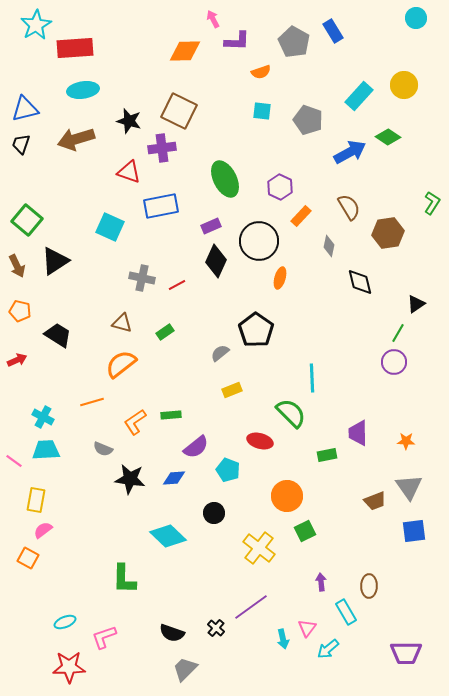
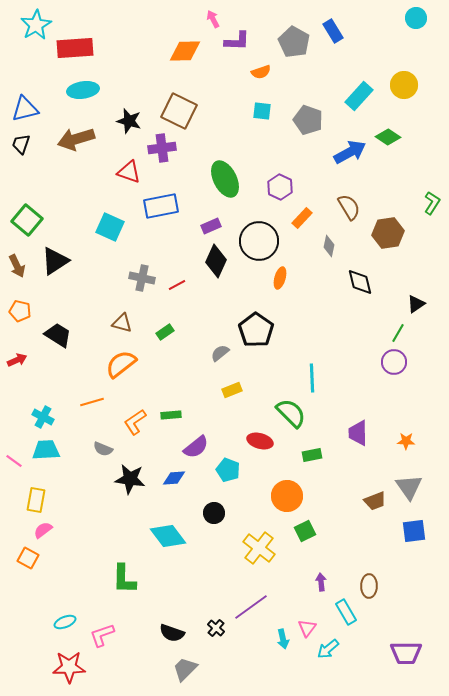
orange rectangle at (301, 216): moved 1 px right, 2 px down
green rectangle at (327, 455): moved 15 px left
cyan diamond at (168, 536): rotated 9 degrees clockwise
pink L-shape at (104, 637): moved 2 px left, 2 px up
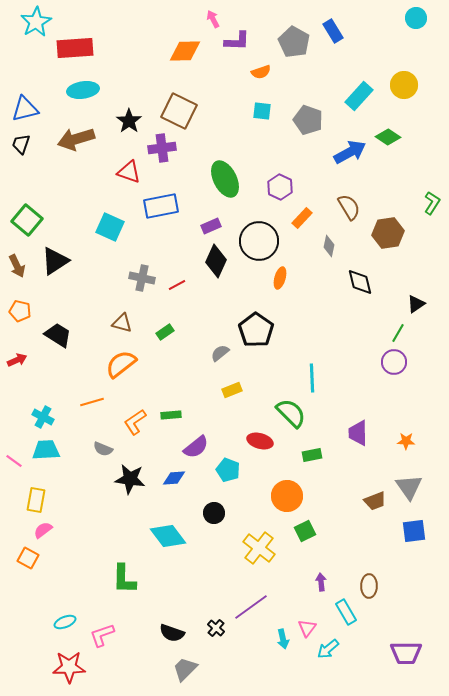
cyan star at (36, 25): moved 3 px up
black star at (129, 121): rotated 20 degrees clockwise
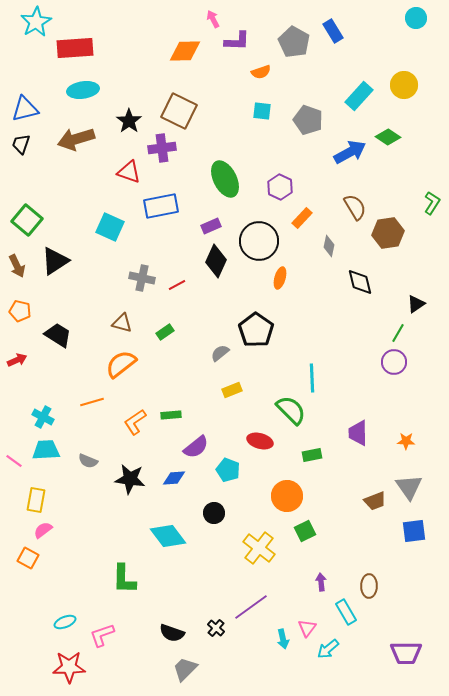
brown semicircle at (349, 207): moved 6 px right
green semicircle at (291, 413): moved 3 px up
gray semicircle at (103, 449): moved 15 px left, 12 px down
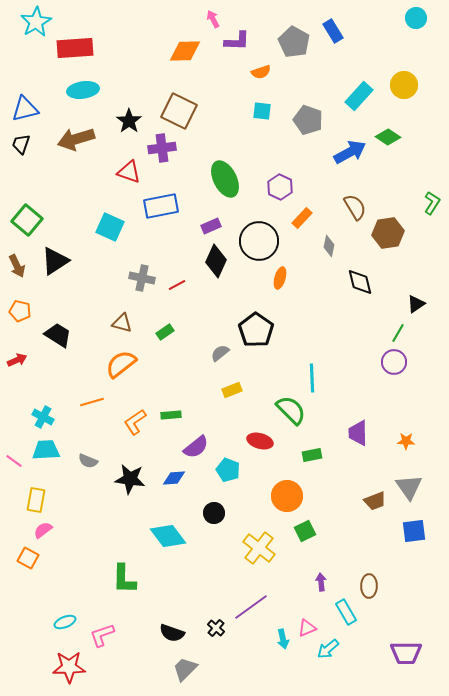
pink triangle at (307, 628): rotated 30 degrees clockwise
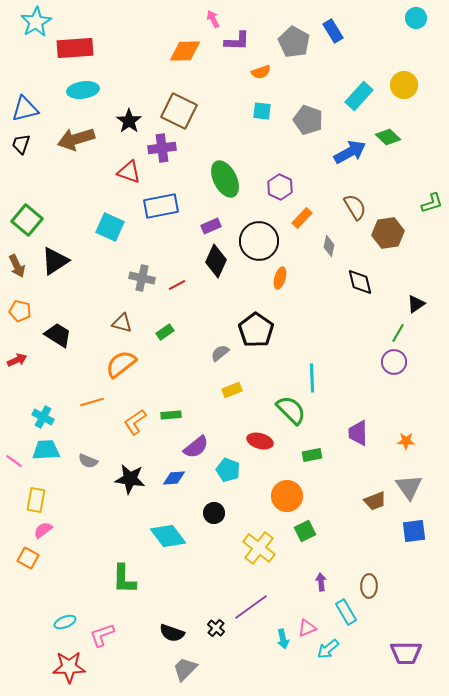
green diamond at (388, 137): rotated 10 degrees clockwise
green L-shape at (432, 203): rotated 40 degrees clockwise
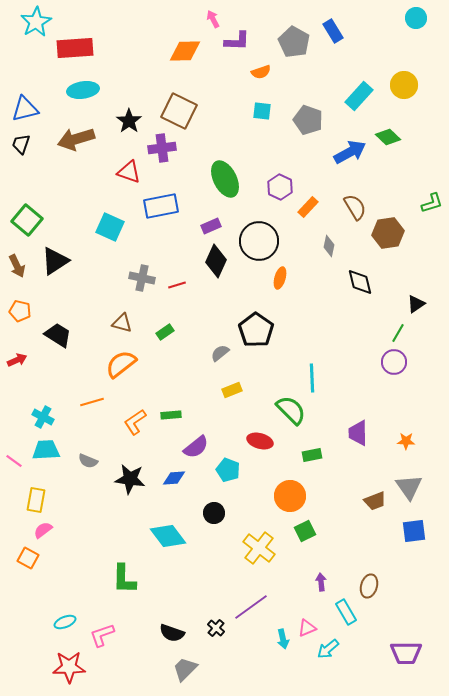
orange rectangle at (302, 218): moved 6 px right, 11 px up
red line at (177, 285): rotated 12 degrees clockwise
orange circle at (287, 496): moved 3 px right
brown ellipse at (369, 586): rotated 15 degrees clockwise
